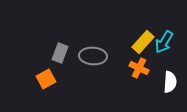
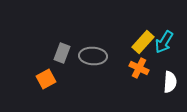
gray rectangle: moved 2 px right
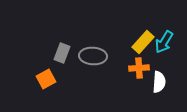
orange cross: rotated 30 degrees counterclockwise
white semicircle: moved 11 px left
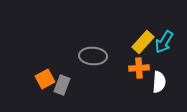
gray rectangle: moved 32 px down
orange square: moved 1 px left
